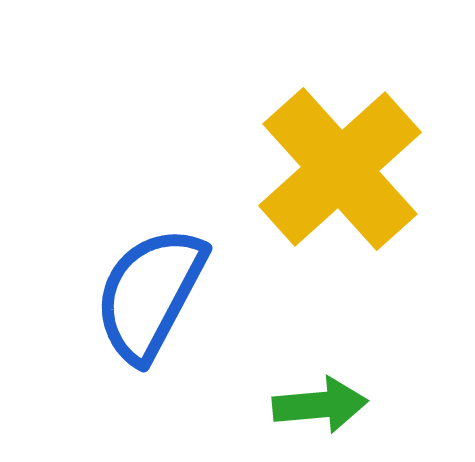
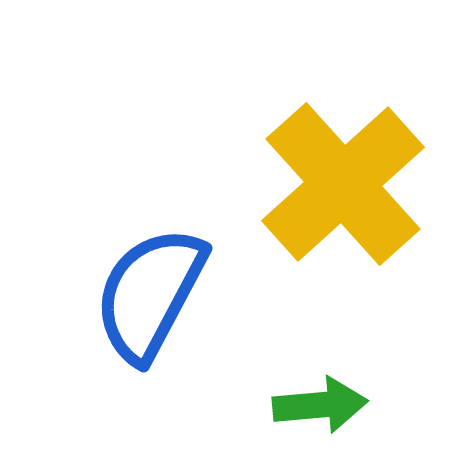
yellow cross: moved 3 px right, 15 px down
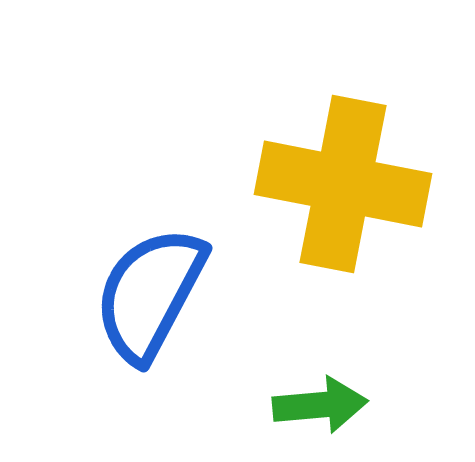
yellow cross: rotated 37 degrees counterclockwise
